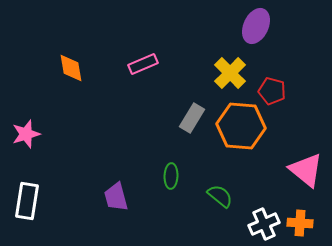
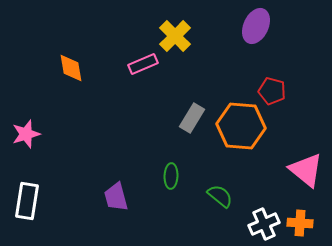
yellow cross: moved 55 px left, 37 px up
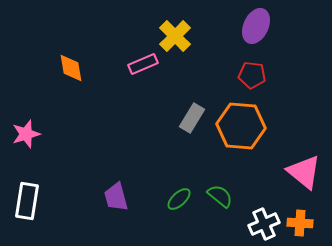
red pentagon: moved 20 px left, 16 px up; rotated 8 degrees counterclockwise
pink triangle: moved 2 px left, 2 px down
green ellipse: moved 8 px right, 23 px down; rotated 45 degrees clockwise
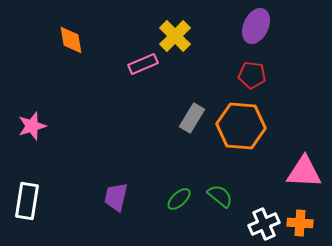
orange diamond: moved 28 px up
pink star: moved 6 px right, 8 px up
pink triangle: rotated 36 degrees counterclockwise
purple trapezoid: rotated 28 degrees clockwise
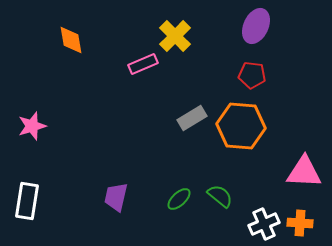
gray rectangle: rotated 28 degrees clockwise
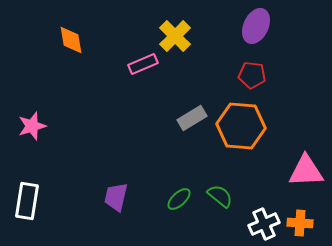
pink triangle: moved 2 px right, 1 px up; rotated 6 degrees counterclockwise
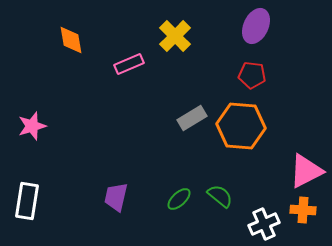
pink rectangle: moved 14 px left
pink triangle: rotated 24 degrees counterclockwise
orange cross: moved 3 px right, 13 px up
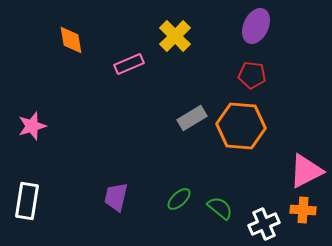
green semicircle: moved 12 px down
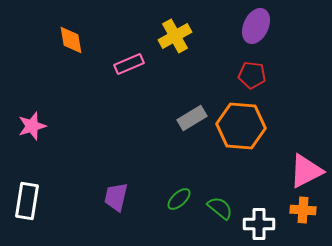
yellow cross: rotated 16 degrees clockwise
white cross: moved 5 px left; rotated 24 degrees clockwise
